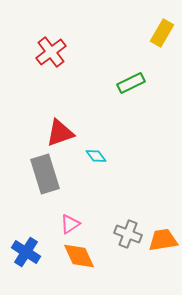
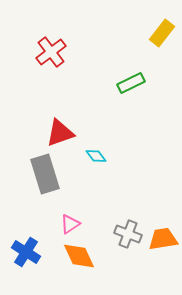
yellow rectangle: rotated 8 degrees clockwise
orange trapezoid: moved 1 px up
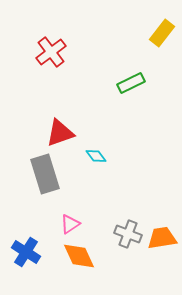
orange trapezoid: moved 1 px left, 1 px up
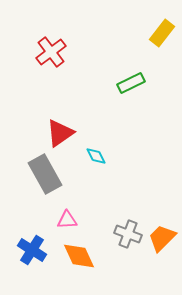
red triangle: rotated 16 degrees counterclockwise
cyan diamond: rotated 10 degrees clockwise
gray rectangle: rotated 12 degrees counterclockwise
pink triangle: moved 3 px left, 4 px up; rotated 30 degrees clockwise
orange trapezoid: rotated 36 degrees counterclockwise
blue cross: moved 6 px right, 2 px up
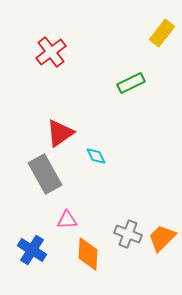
orange diamond: moved 9 px right, 2 px up; rotated 28 degrees clockwise
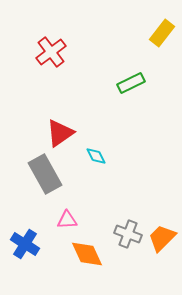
blue cross: moved 7 px left, 6 px up
orange diamond: moved 1 px left; rotated 28 degrees counterclockwise
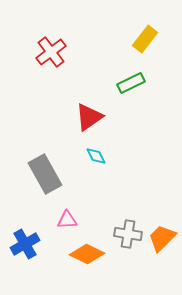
yellow rectangle: moved 17 px left, 6 px down
red triangle: moved 29 px right, 16 px up
gray cross: rotated 12 degrees counterclockwise
blue cross: rotated 28 degrees clockwise
orange diamond: rotated 40 degrees counterclockwise
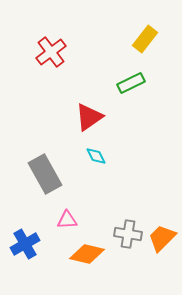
orange diamond: rotated 12 degrees counterclockwise
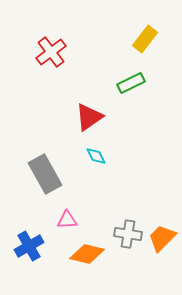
blue cross: moved 4 px right, 2 px down
